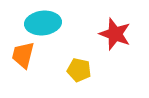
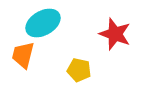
cyan ellipse: rotated 24 degrees counterclockwise
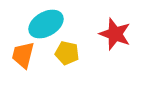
cyan ellipse: moved 3 px right, 1 px down
yellow pentagon: moved 12 px left, 17 px up
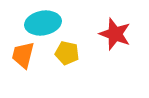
cyan ellipse: moved 3 px left, 1 px up; rotated 20 degrees clockwise
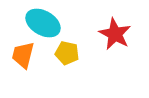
cyan ellipse: rotated 40 degrees clockwise
red star: rotated 8 degrees clockwise
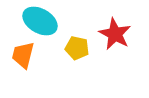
cyan ellipse: moved 3 px left, 2 px up
yellow pentagon: moved 10 px right, 5 px up
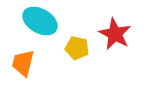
orange trapezoid: moved 8 px down
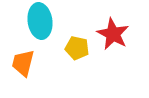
cyan ellipse: rotated 52 degrees clockwise
red star: moved 2 px left
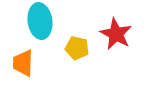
red star: moved 3 px right
orange trapezoid: rotated 12 degrees counterclockwise
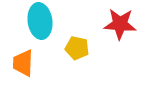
red star: moved 4 px right, 10 px up; rotated 24 degrees counterclockwise
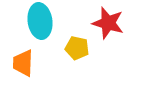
red star: moved 12 px left, 1 px up; rotated 12 degrees clockwise
